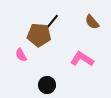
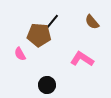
pink semicircle: moved 1 px left, 1 px up
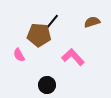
brown semicircle: rotated 112 degrees clockwise
pink semicircle: moved 1 px left, 1 px down
pink L-shape: moved 9 px left, 2 px up; rotated 15 degrees clockwise
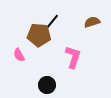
pink L-shape: rotated 60 degrees clockwise
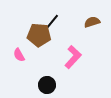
pink L-shape: rotated 25 degrees clockwise
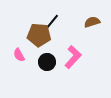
black circle: moved 23 px up
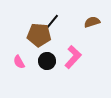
pink semicircle: moved 7 px down
black circle: moved 1 px up
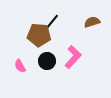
pink semicircle: moved 1 px right, 4 px down
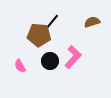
black circle: moved 3 px right
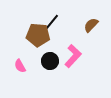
brown semicircle: moved 1 px left, 3 px down; rotated 28 degrees counterclockwise
brown pentagon: moved 1 px left
pink L-shape: moved 1 px up
